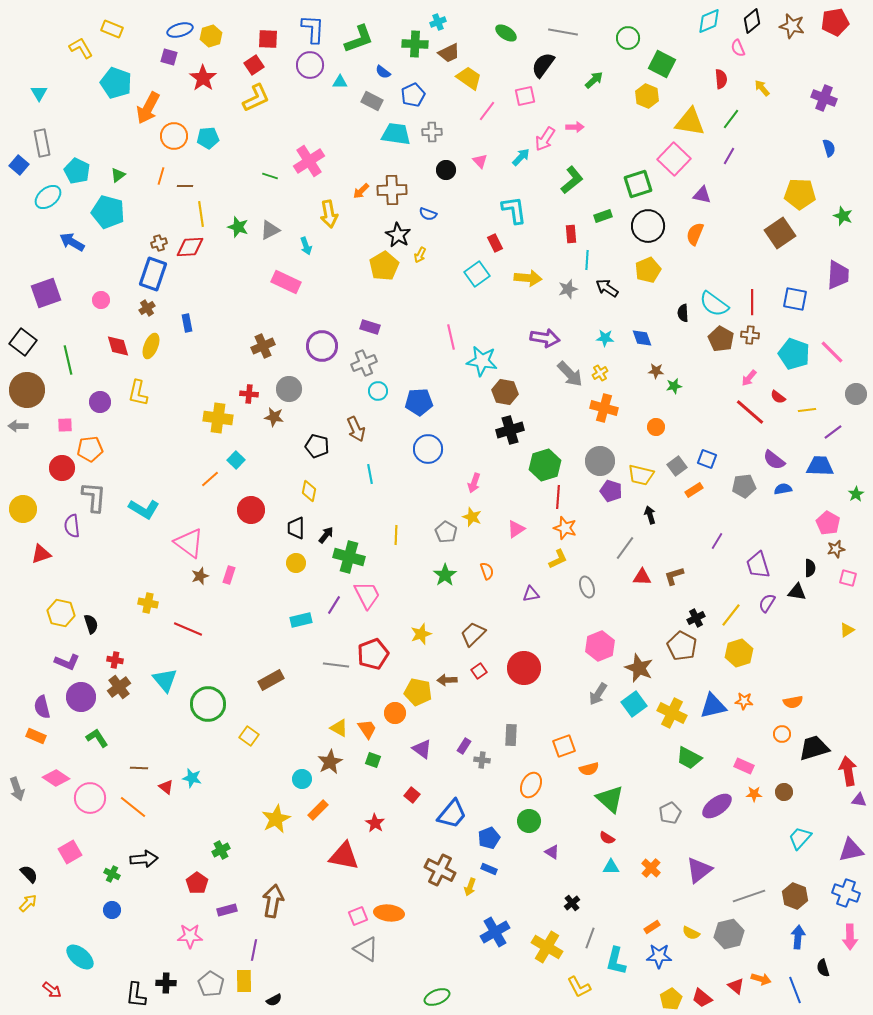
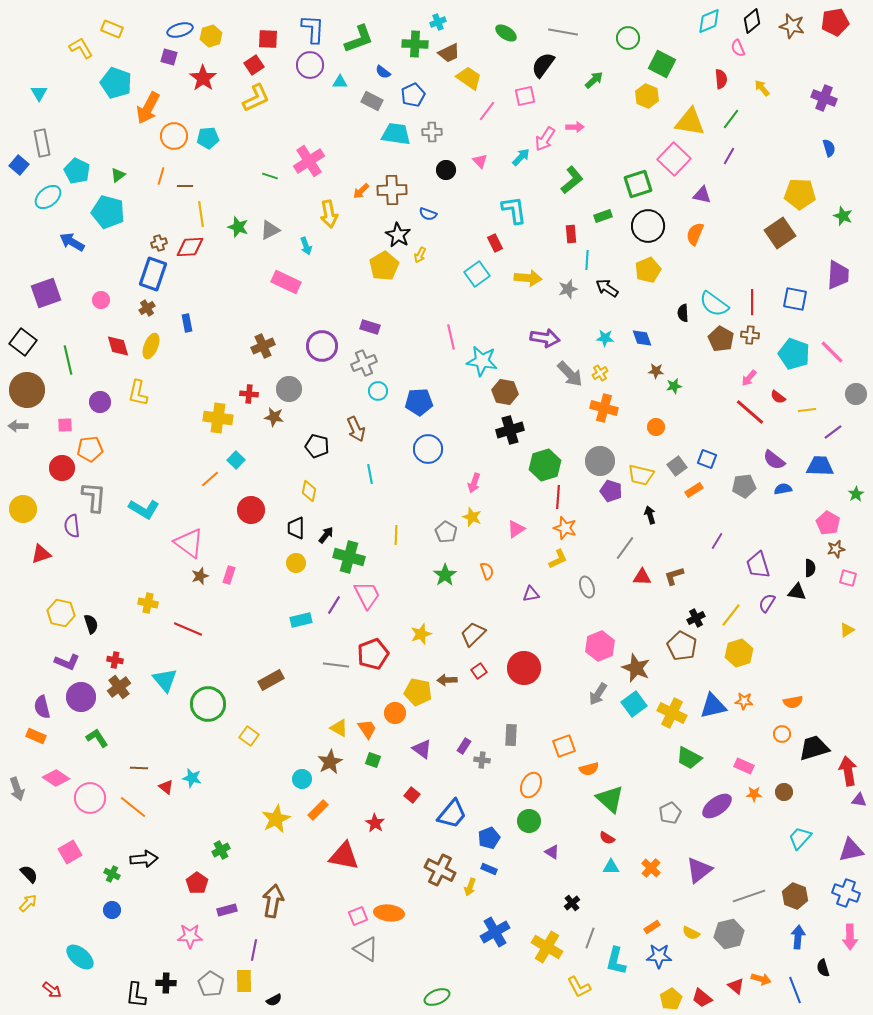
brown star at (639, 668): moved 3 px left
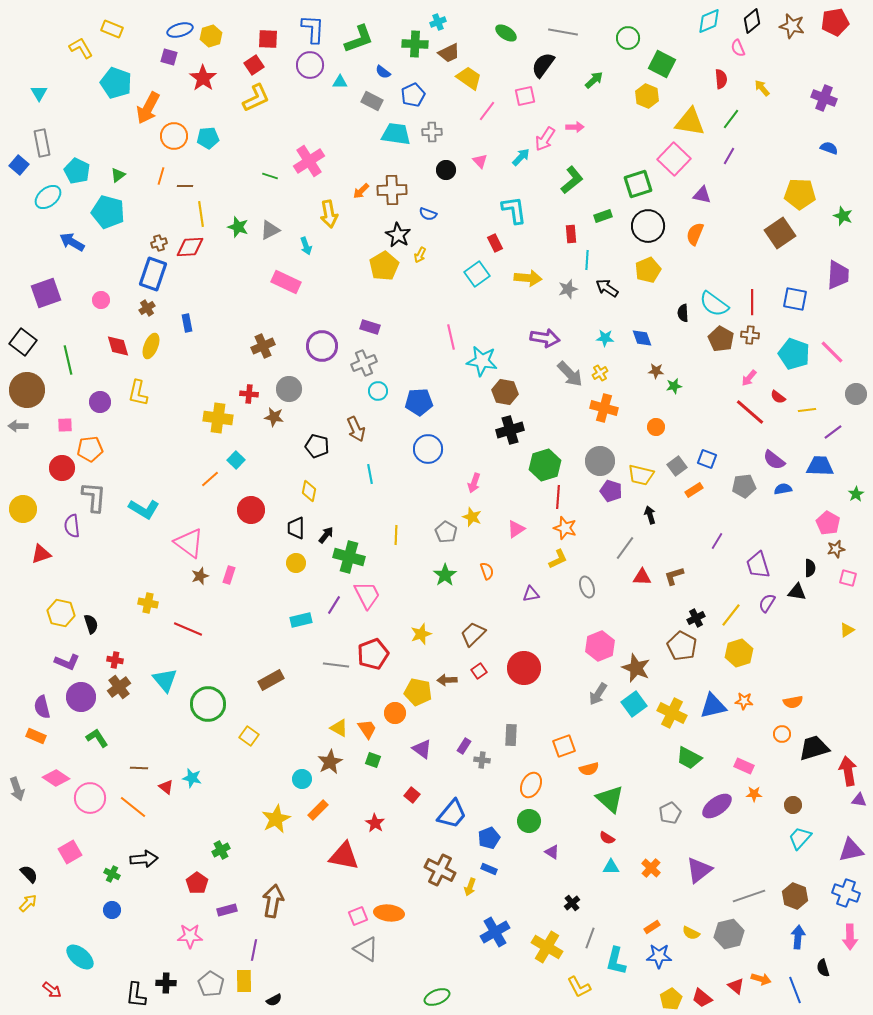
blue semicircle at (829, 148): rotated 54 degrees counterclockwise
brown circle at (784, 792): moved 9 px right, 13 px down
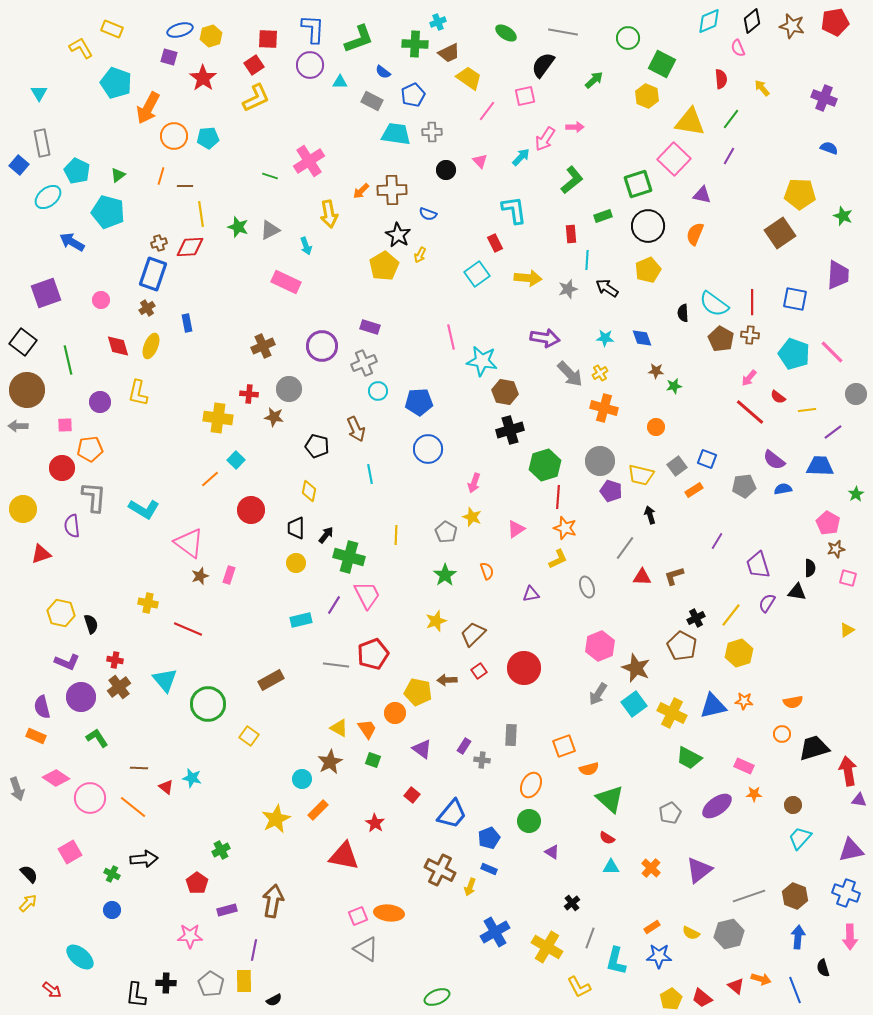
yellow star at (421, 634): moved 15 px right, 13 px up
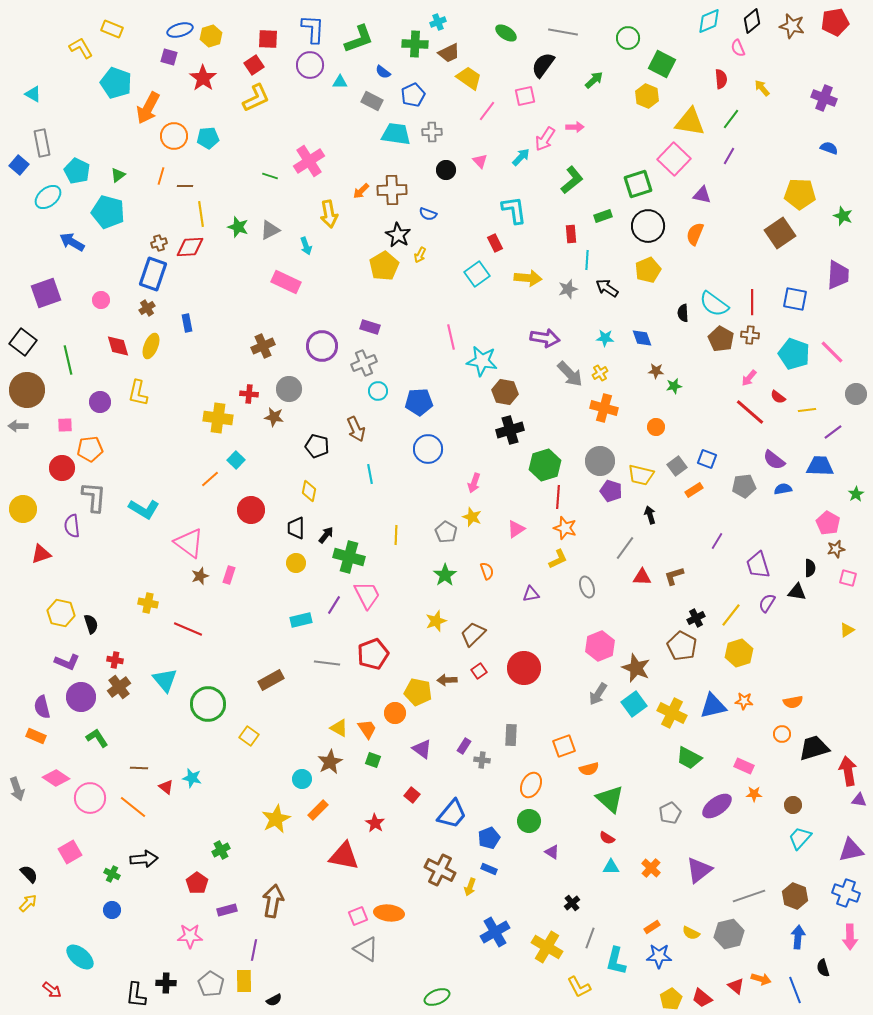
cyan triangle at (39, 93): moved 6 px left, 1 px down; rotated 30 degrees counterclockwise
gray line at (336, 665): moved 9 px left, 2 px up
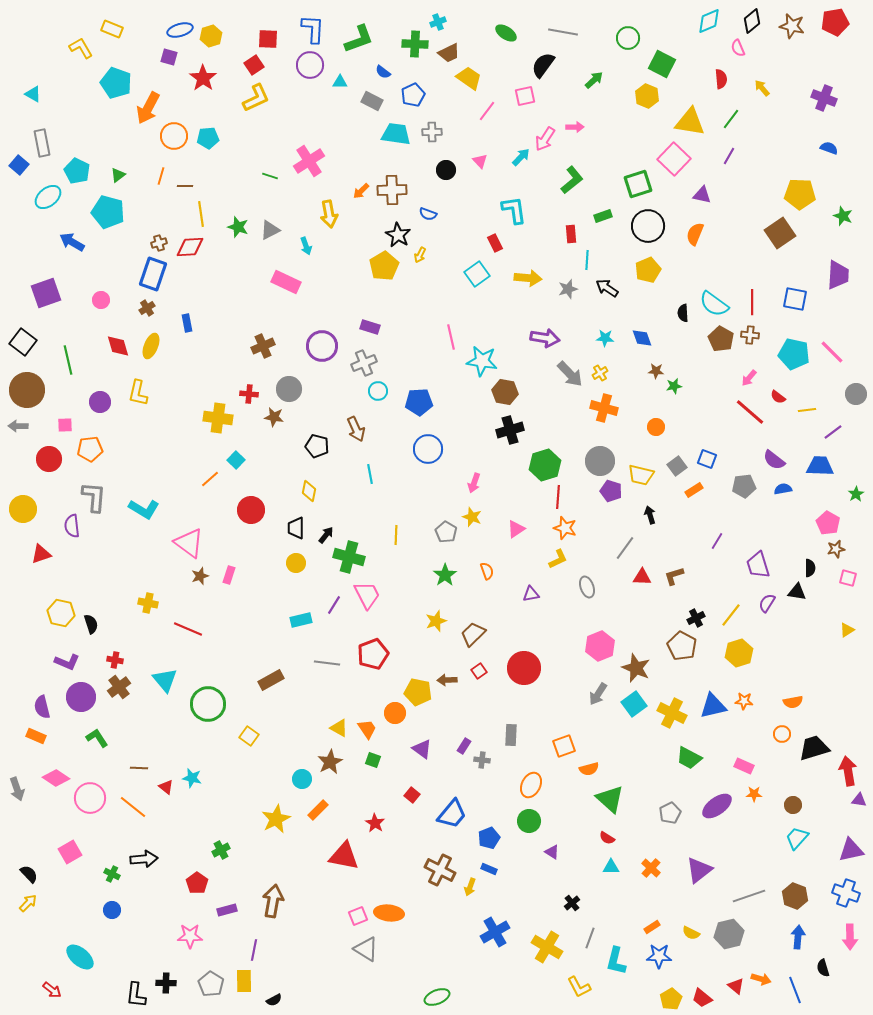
cyan pentagon at (794, 354): rotated 8 degrees counterclockwise
red circle at (62, 468): moved 13 px left, 9 px up
cyan trapezoid at (800, 838): moved 3 px left
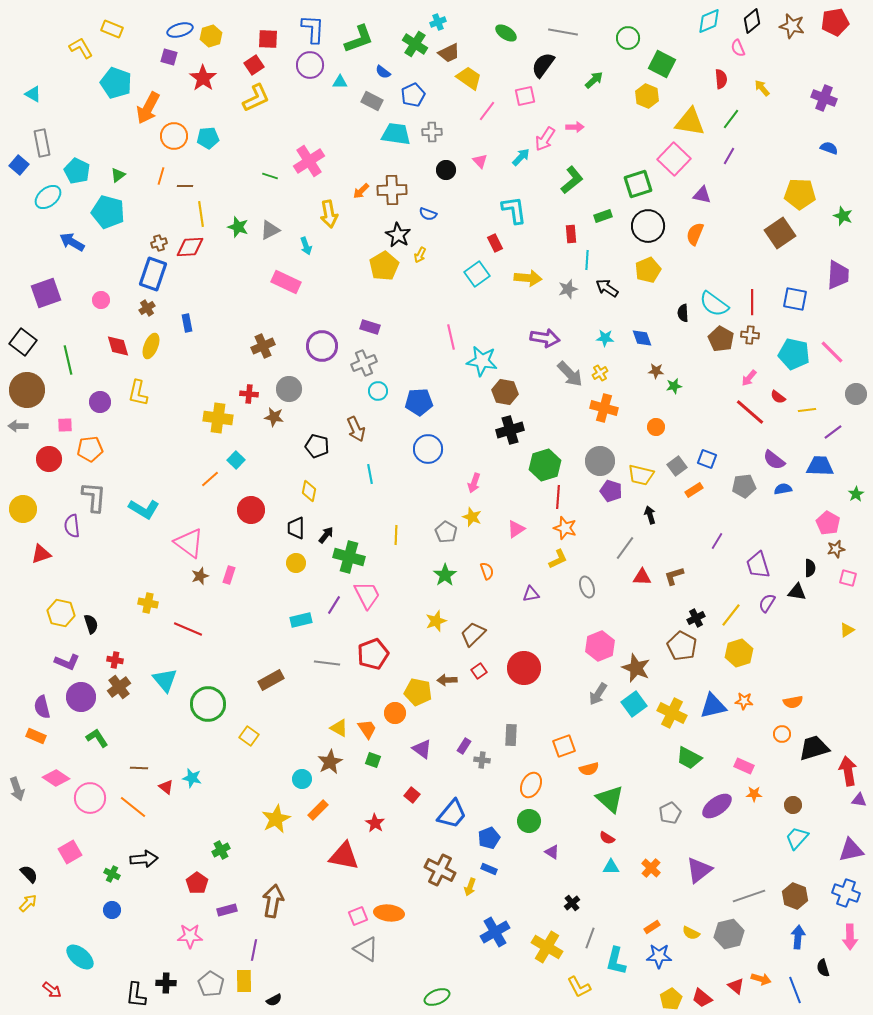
green cross at (415, 44): rotated 30 degrees clockwise
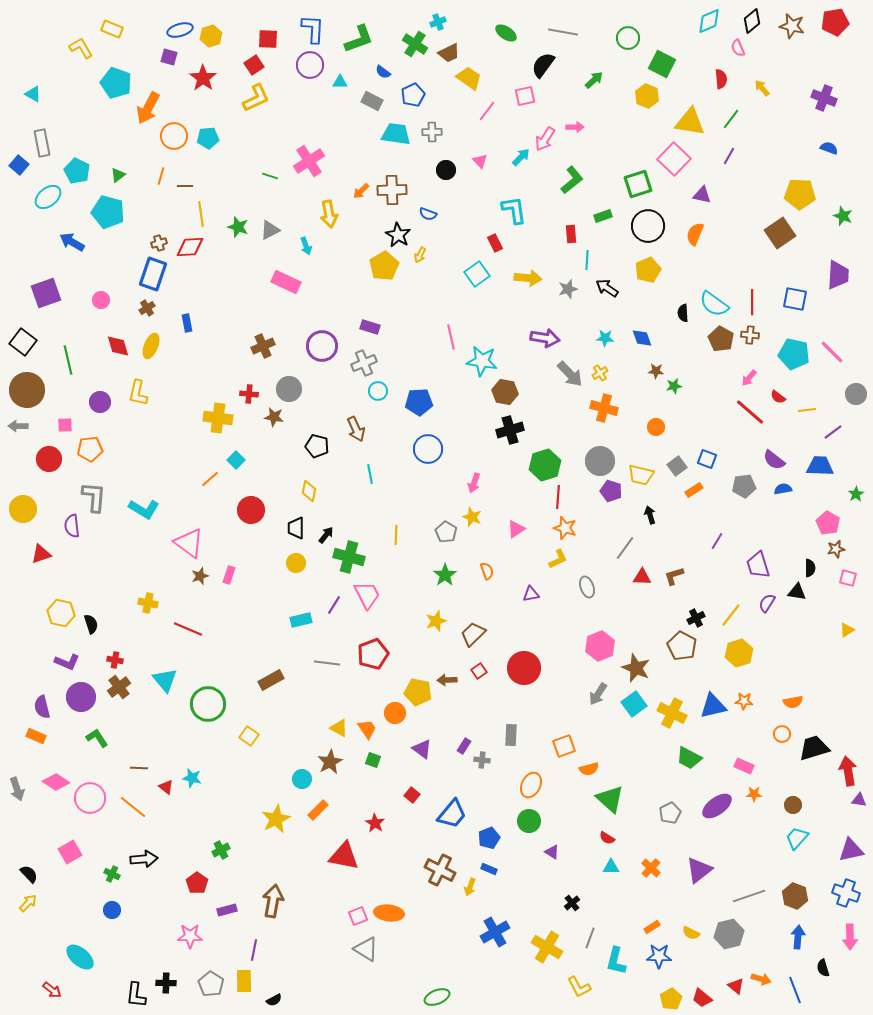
pink diamond at (56, 778): moved 4 px down
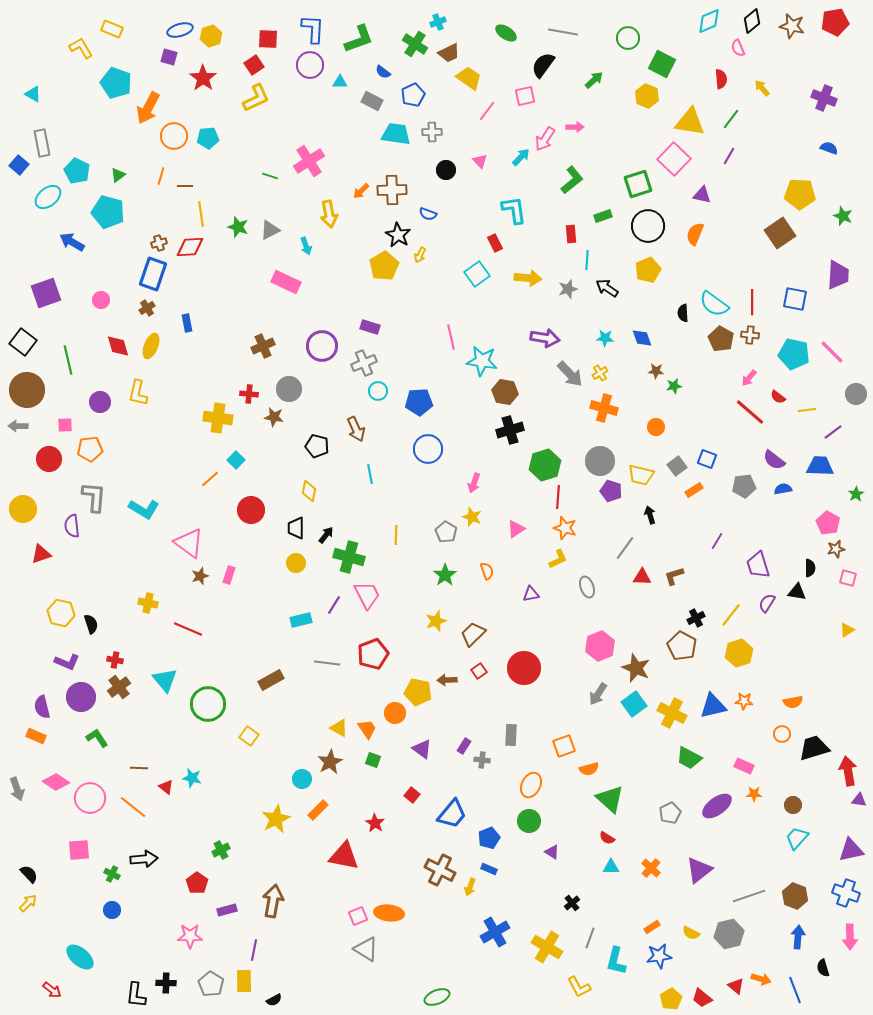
pink square at (70, 852): moved 9 px right, 2 px up; rotated 25 degrees clockwise
blue star at (659, 956): rotated 10 degrees counterclockwise
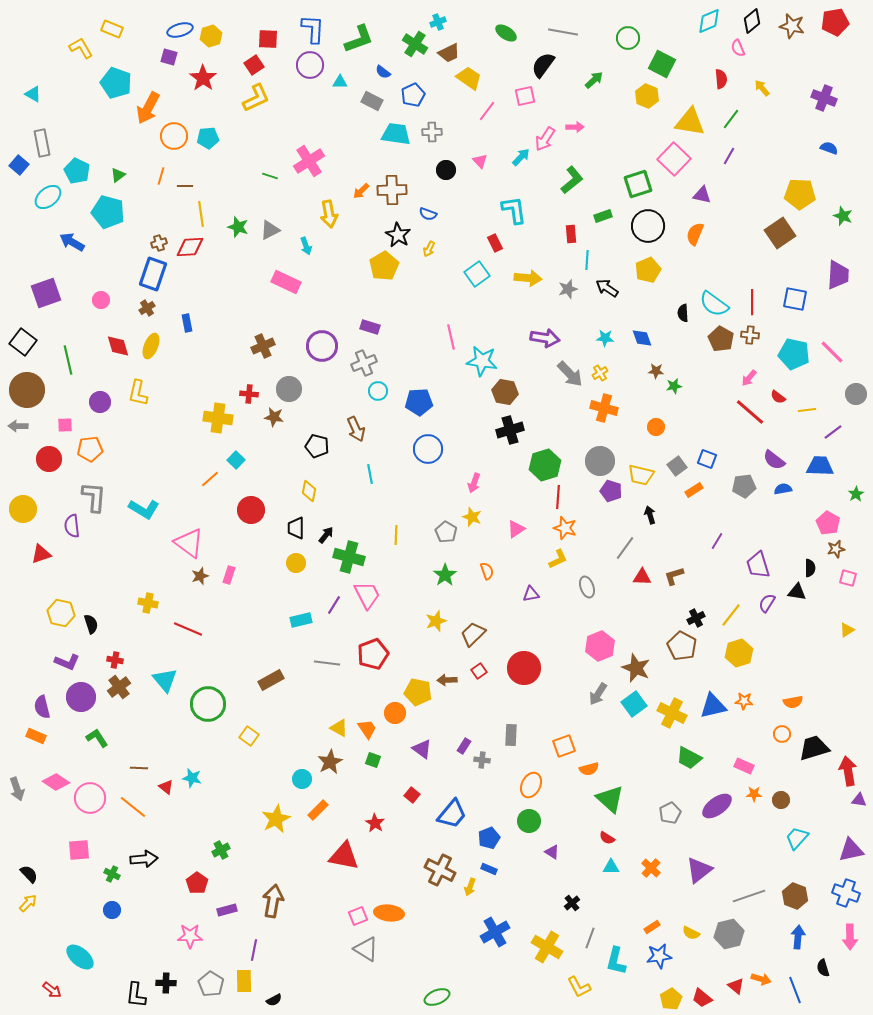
yellow arrow at (420, 255): moved 9 px right, 6 px up
brown circle at (793, 805): moved 12 px left, 5 px up
